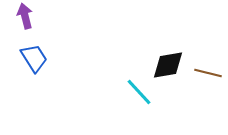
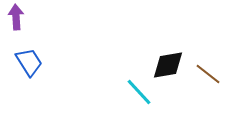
purple arrow: moved 9 px left, 1 px down; rotated 10 degrees clockwise
blue trapezoid: moved 5 px left, 4 px down
brown line: moved 1 px down; rotated 24 degrees clockwise
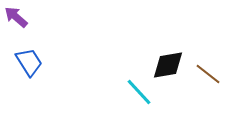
purple arrow: rotated 45 degrees counterclockwise
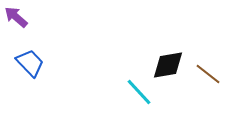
blue trapezoid: moved 1 px right, 1 px down; rotated 12 degrees counterclockwise
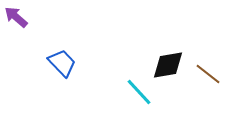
blue trapezoid: moved 32 px right
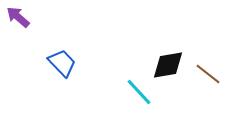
purple arrow: moved 2 px right
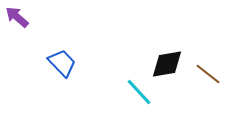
purple arrow: moved 1 px left
black diamond: moved 1 px left, 1 px up
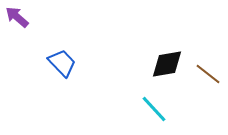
cyan line: moved 15 px right, 17 px down
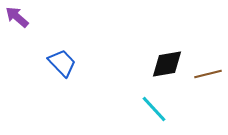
brown line: rotated 52 degrees counterclockwise
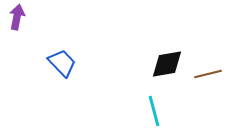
purple arrow: rotated 60 degrees clockwise
cyan line: moved 2 px down; rotated 28 degrees clockwise
